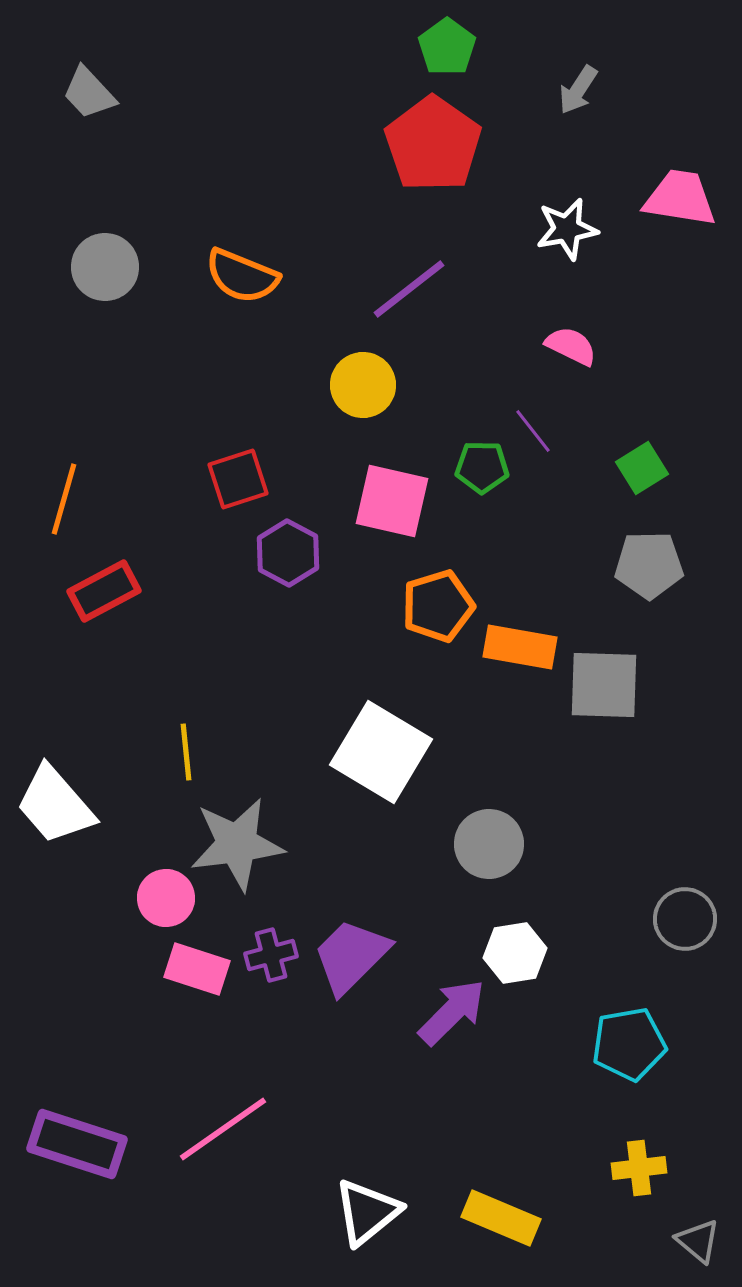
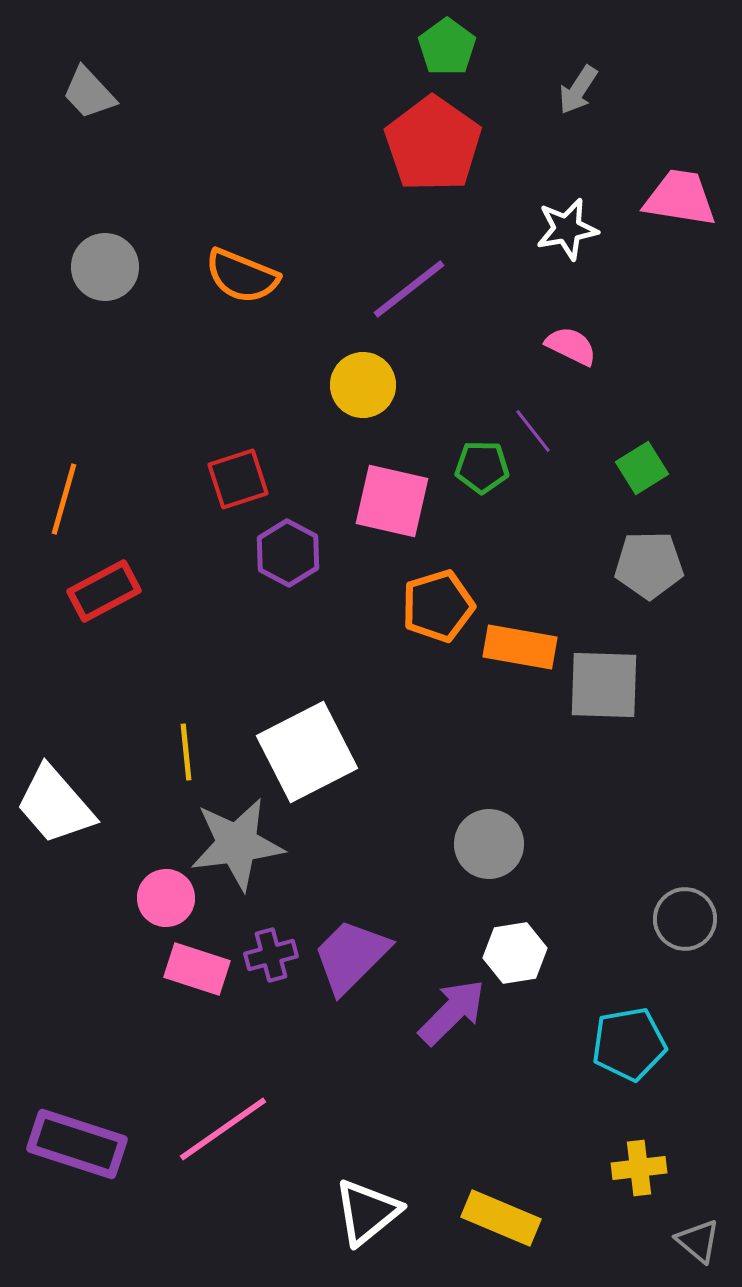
white square at (381, 752): moved 74 px left; rotated 32 degrees clockwise
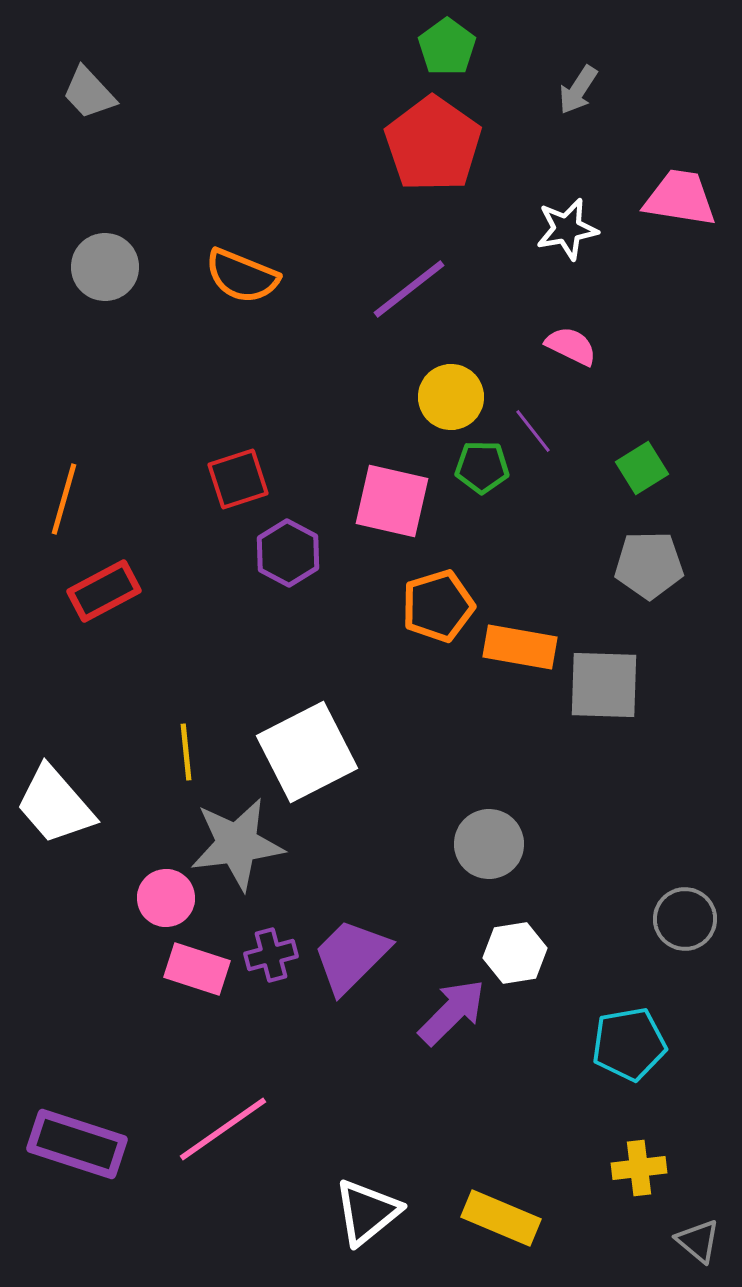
yellow circle at (363, 385): moved 88 px right, 12 px down
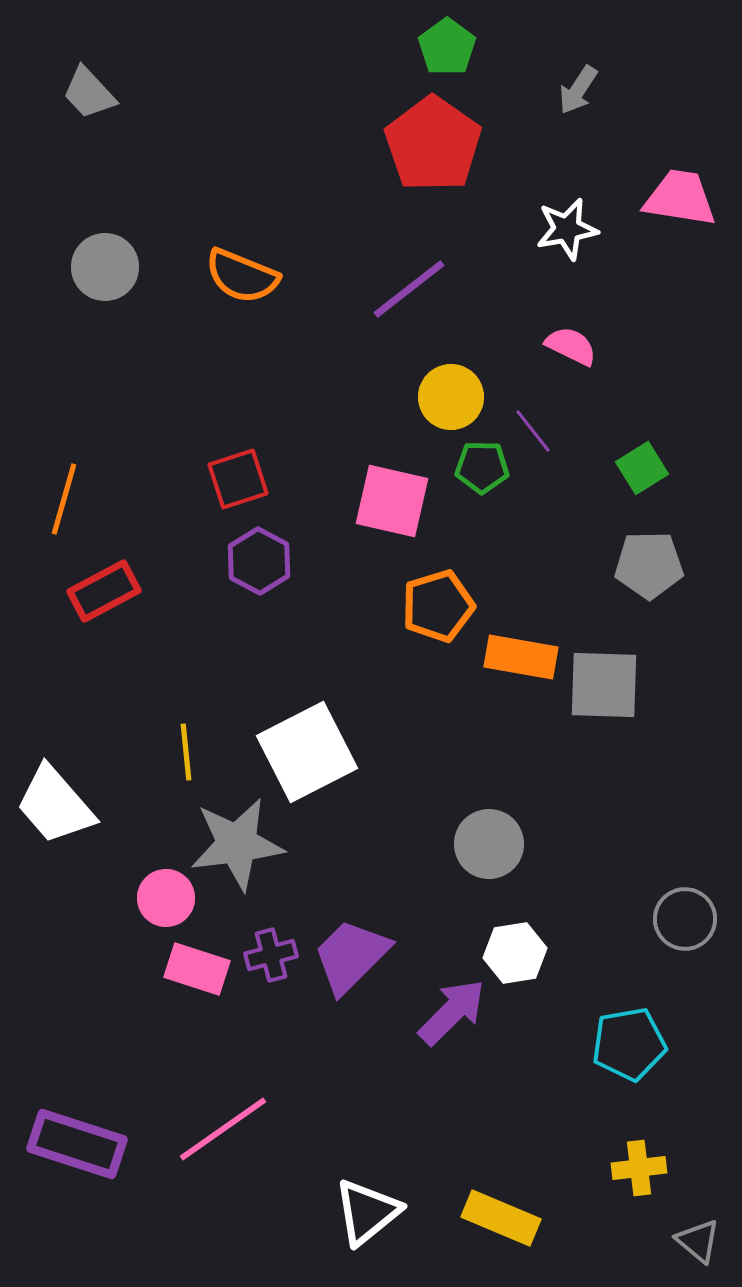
purple hexagon at (288, 553): moved 29 px left, 8 px down
orange rectangle at (520, 647): moved 1 px right, 10 px down
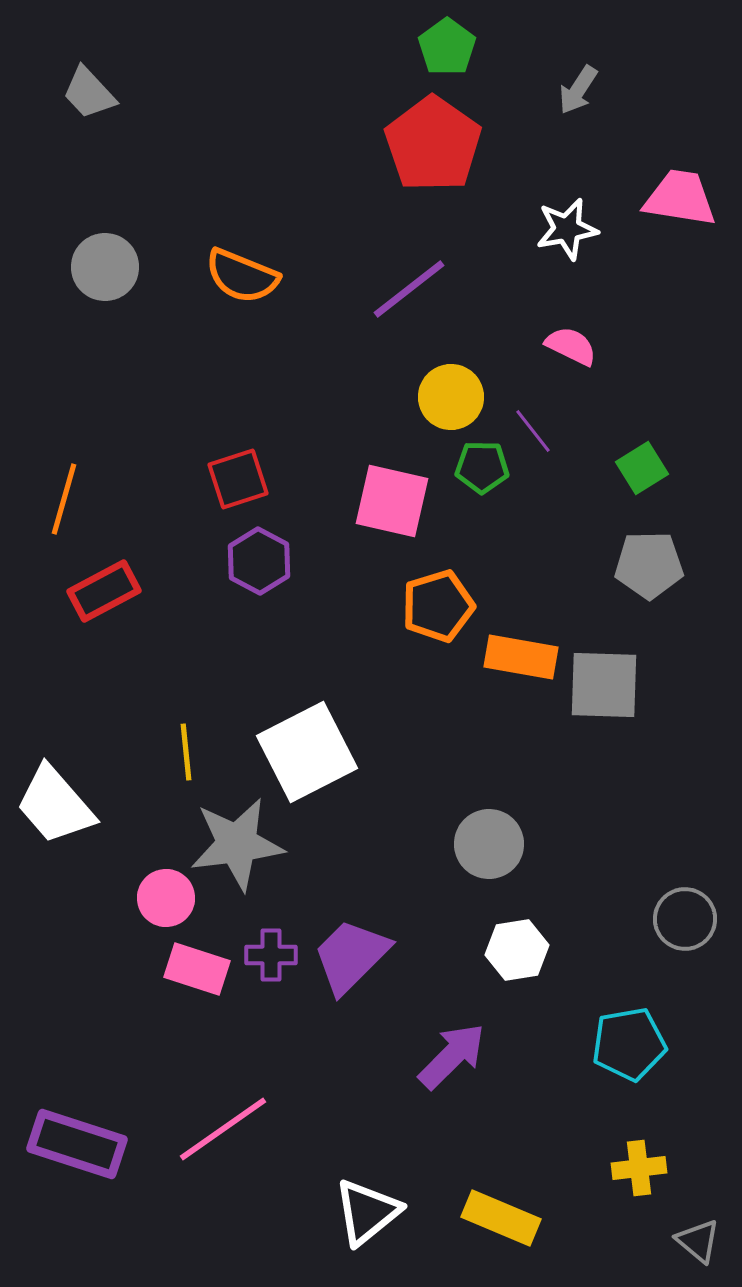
white hexagon at (515, 953): moved 2 px right, 3 px up
purple cross at (271, 955): rotated 15 degrees clockwise
purple arrow at (452, 1012): moved 44 px down
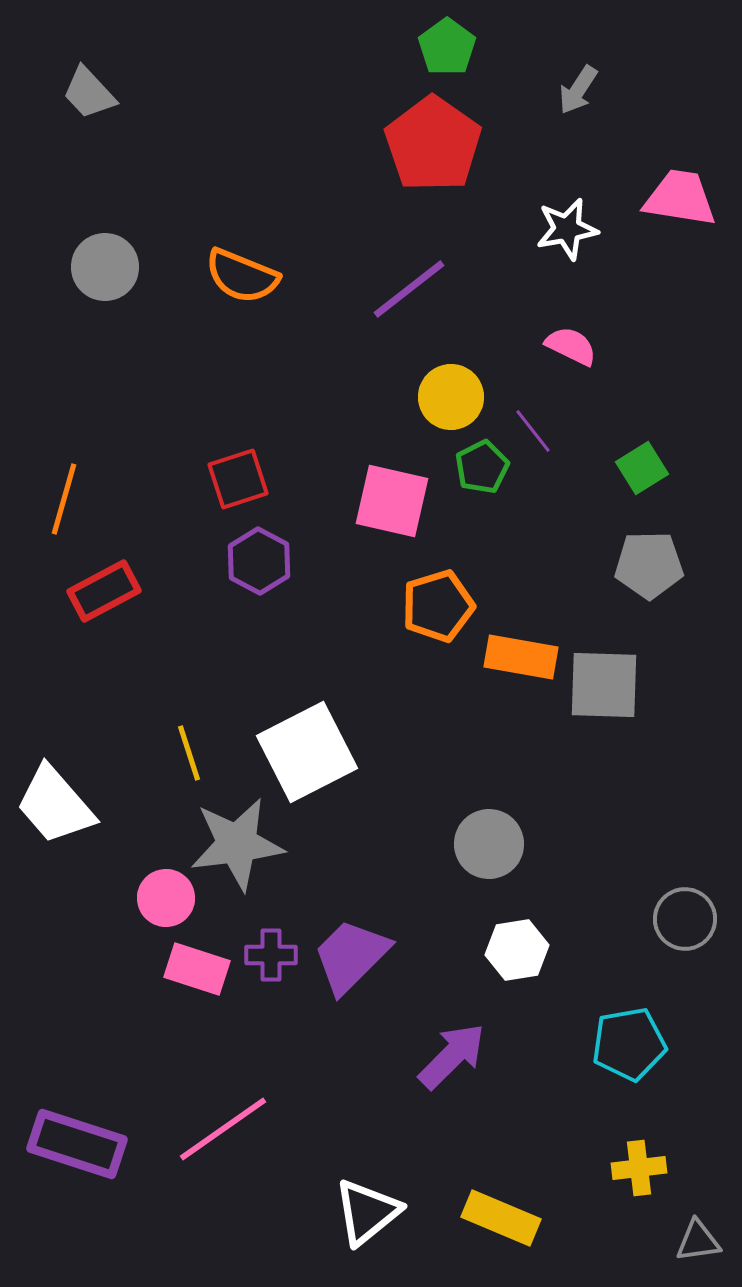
green pentagon at (482, 467): rotated 28 degrees counterclockwise
yellow line at (186, 752): moved 3 px right, 1 px down; rotated 12 degrees counterclockwise
gray triangle at (698, 1241): rotated 48 degrees counterclockwise
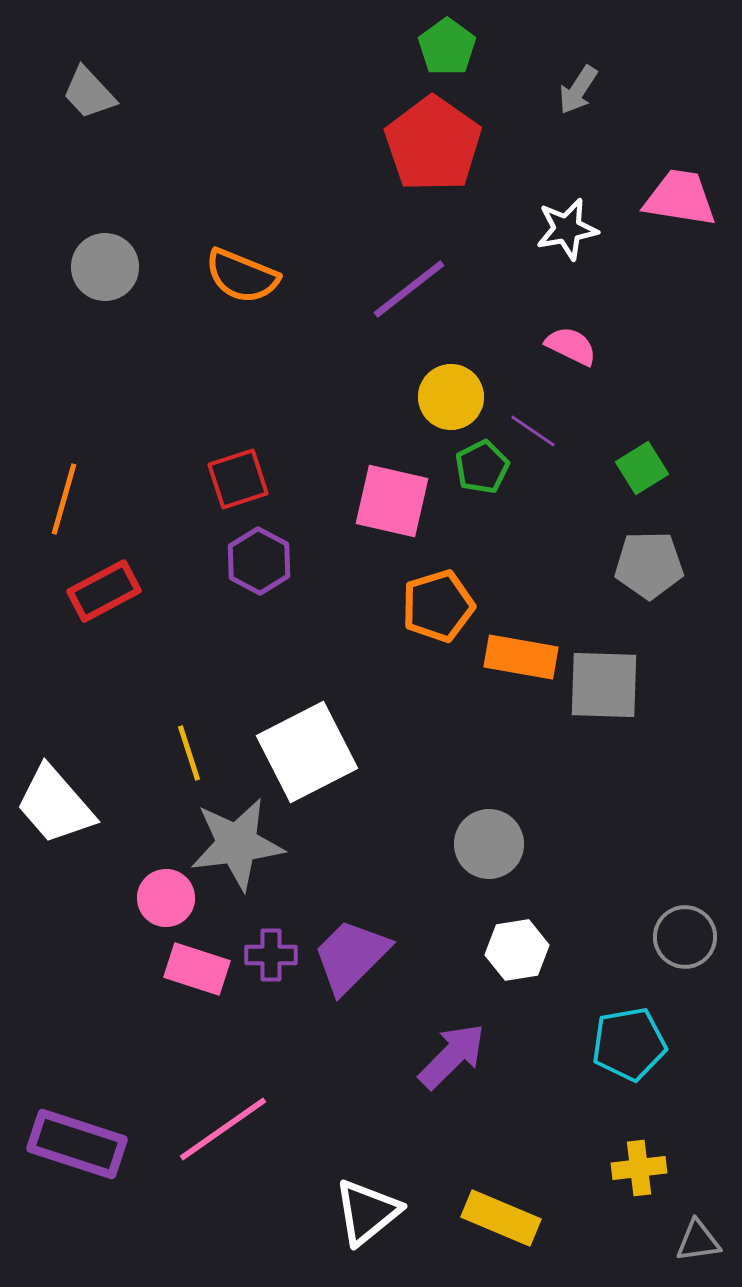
purple line at (533, 431): rotated 18 degrees counterclockwise
gray circle at (685, 919): moved 18 px down
